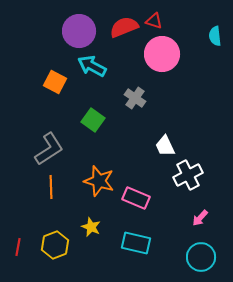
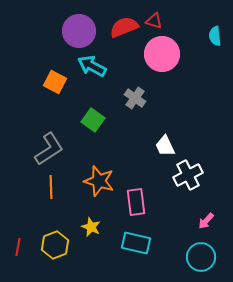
pink rectangle: moved 4 px down; rotated 60 degrees clockwise
pink arrow: moved 6 px right, 3 px down
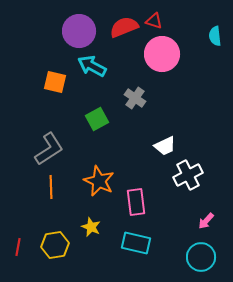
orange square: rotated 15 degrees counterclockwise
green square: moved 4 px right, 1 px up; rotated 25 degrees clockwise
white trapezoid: rotated 90 degrees counterclockwise
orange star: rotated 8 degrees clockwise
yellow hexagon: rotated 12 degrees clockwise
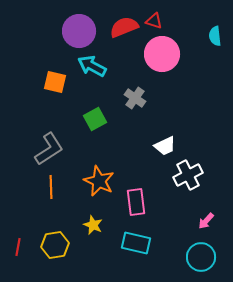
green square: moved 2 px left
yellow star: moved 2 px right, 2 px up
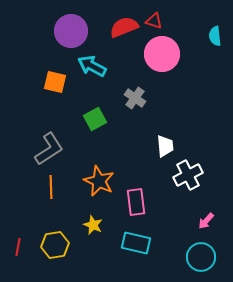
purple circle: moved 8 px left
white trapezoid: rotated 70 degrees counterclockwise
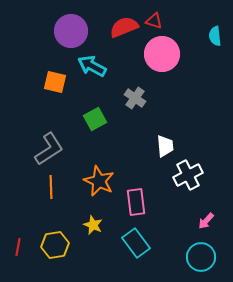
cyan rectangle: rotated 40 degrees clockwise
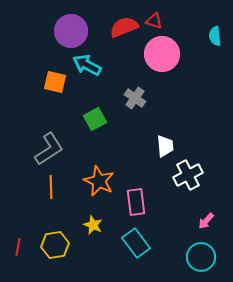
cyan arrow: moved 5 px left, 1 px up
